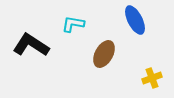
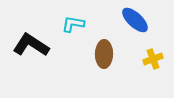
blue ellipse: rotated 20 degrees counterclockwise
brown ellipse: rotated 28 degrees counterclockwise
yellow cross: moved 1 px right, 19 px up
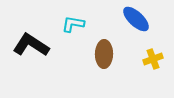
blue ellipse: moved 1 px right, 1 px up
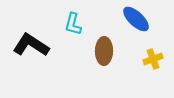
cyan L-shape: rotated 85 degrees counterclockwise
brown ellipse: moved 3 px up
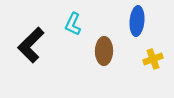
blue ellipse: moved 1 px right, 2 px down; rotated 52 degrees clockwise
cyan L-shape: rotated 10 degrees clockwise
black L-shape: rotated 78 degrees counterclockwise
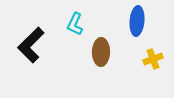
cyan L-shape: moved 2 px right
brown ellipse: moved 3 px left, 1 px down
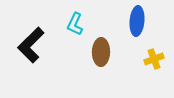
yellow cross: moved 1 px right
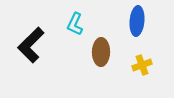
yellow cross: moved 12 px left, 6 px down
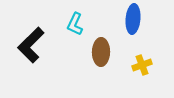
blue ellipse: moved 4 px left, 2 px up
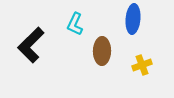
brown ellipse: moved 1 px right, 1 px up
